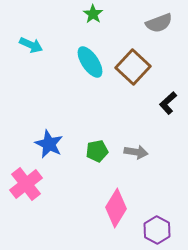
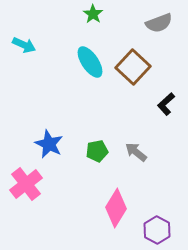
cyan arrow: moved 7 px left
black L-shape: moved 2 px left, 1 px down
gray arrow: rotated 150 degrees counterclockwise
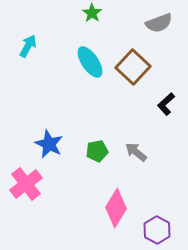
green star: moved 1 px left, 1 px up
cyan arrow: moved 4 px right, 1 px down; rotated 85 degrees counterclockwise
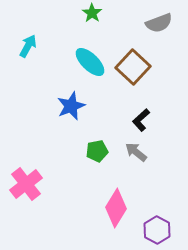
cyan ellipse: rotated 12 degrees counterclockwise
black L-shape: moved 25 px left, 16 px down
blue star: moved 22 px right, 38 px up; rotated 24 degrees clockwise
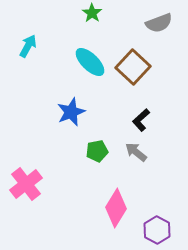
blue star: moved 6 px down
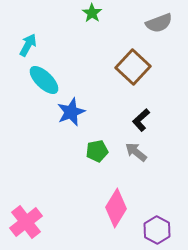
cyan arrow: moved 1 px up
cyan ellipse: moved 46 px left, 18 px down
pink cross: moved 38 px down
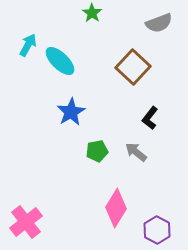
cyan ellipse: moved 16 px right, 19 px up
blue star: rotated 8 degrees counterclockwise
black L-shape: moved 9 px right, 2 px up; rotated 10 degrees counterclockwise
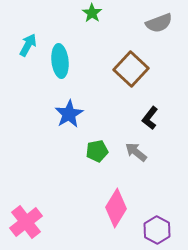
cyan ellipse: rotated 40 degrees clockwise
brown square: moved 2 px left, 2 px down
blue star: moved 2 px left, 2 px down
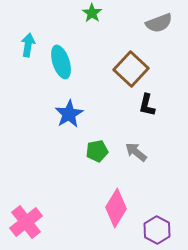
cyan arrow: rotated 20 degrees counterclockwise
cyan ellipse: moved 1 px right, 1 px down; rotated 12 degrees counterclockwise
black L-shape: moved 3 px left, 13 px up; rotated 25 degrees counterclockwise
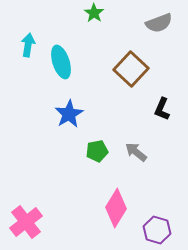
green star: moved 2 px right
black L-shape: moved 15 px right, 4 px down; rotated 10 degrees clockwise
purple hexagon: rotated 12 degrees counterclockwise
